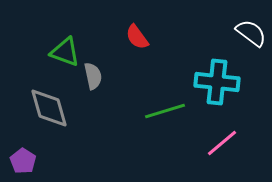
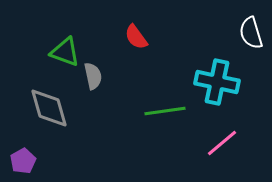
white semicircle: rotated 144 degrees counterclockwise
red semicircle: moved 1 px left
cyan cross: rotated 6 degrees clockwise
green line: rotated 9 degrees clockwise
purple pentagon: rotated 10 degrees clockwise
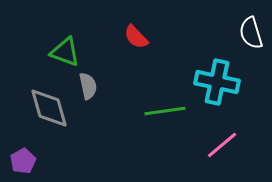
red semicircle: rotated 8 degrees counterclockwise
gray semicircle: moved 5 px left, 10 px down
pink line: moved 2 px down
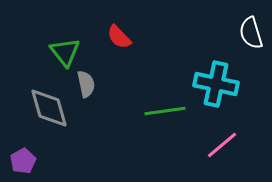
red semicircle: moved 17 px left
green triangle: rotated 32 degrees clockwise
cyan cross: moved 1 px left, 2 px down
gray semicircle: moved 2 px left, 2 px up
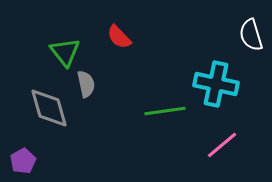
white semicircle: moved 2 px down
